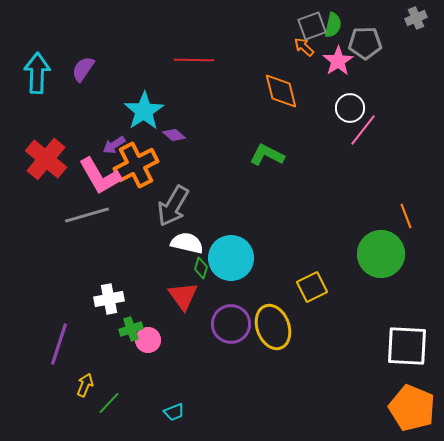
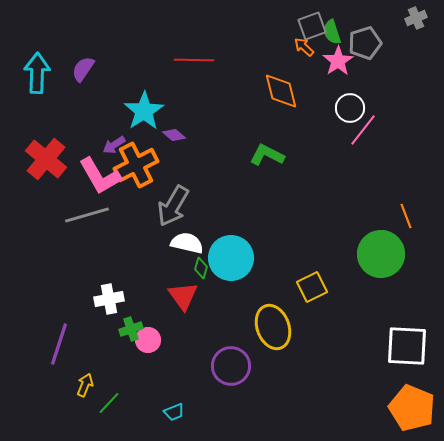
green semicircle: moved 1 px left, 7 px down; rotated 150 degrees clockwise
gray pentagon: rotated 16 degrees counterclockwise
purple circle: moved 42 px down
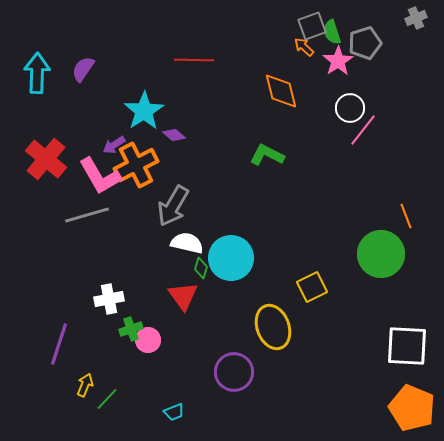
purple circle: moved 3 px right, 6 px down
green line: moved 2 px left, 4 px up
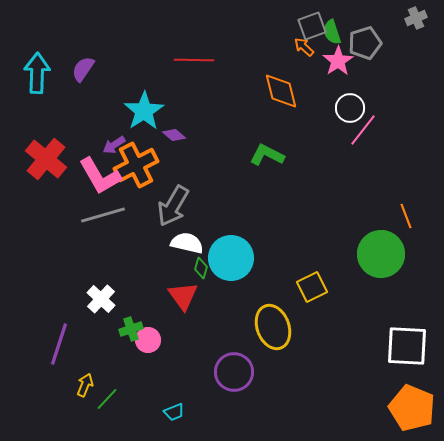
gray line: moved 16 px right
white cross: moved 8 px left; rotated 36 degrees counterclockwise
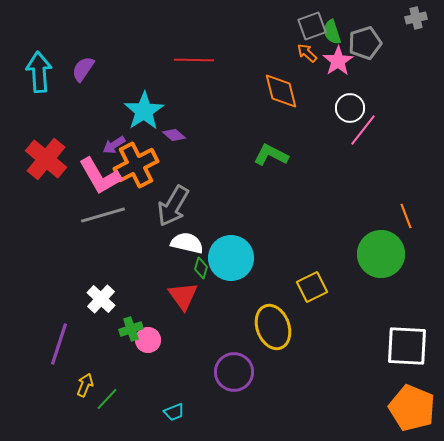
gray cross: rotated 10 degrees clockwise
orange arrow: moved 3 px right, 6 px down
cyan arrow: moved 2 px right, 1 px up; rotated 6 degrees counterclockwise
green L-shape: moved 4 px right
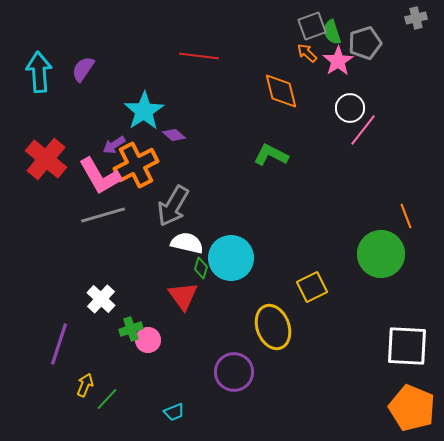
red line: moved 5 px right, 4 px up; rotated 6 degrees clockwise
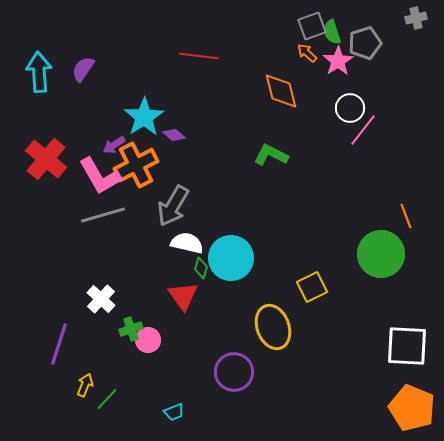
cyan star: moved 6 px down
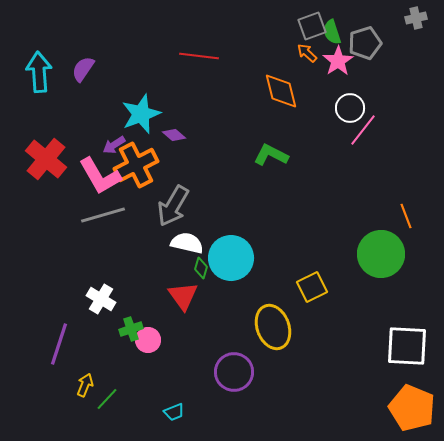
cyan star: moved 3 px left, 3 px up; rotated 12 degrees clockwise
white cross: rotated 12 degrees counterclockwise
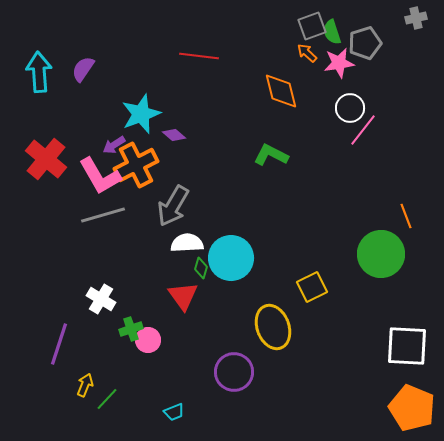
pink star: moved 1 px right, 2 px down; rotated 24 degrees clockwise
white semicircle: rotated 16 degrees counterclockwise
